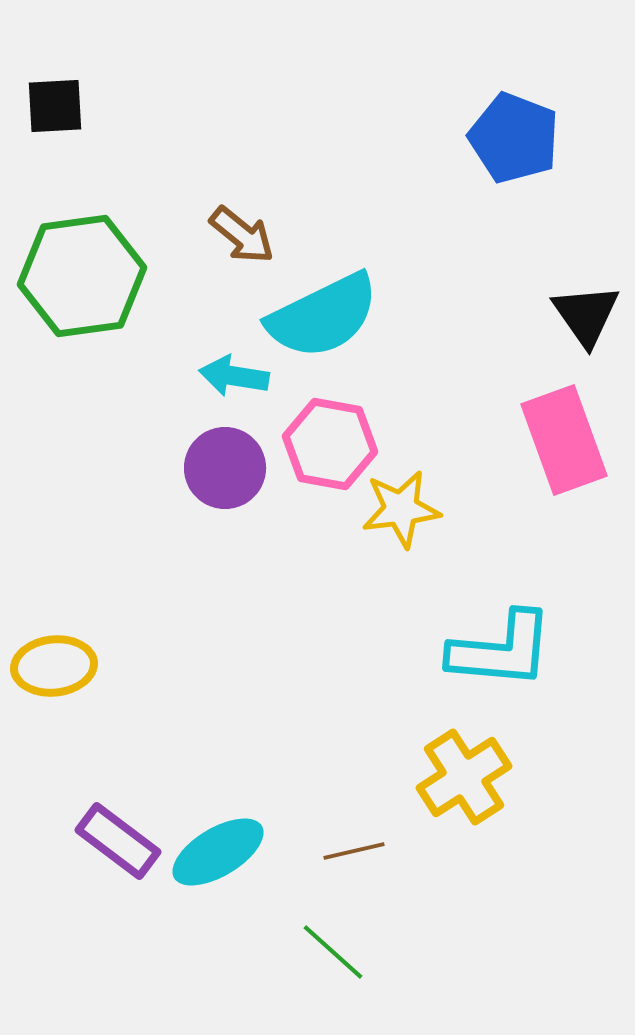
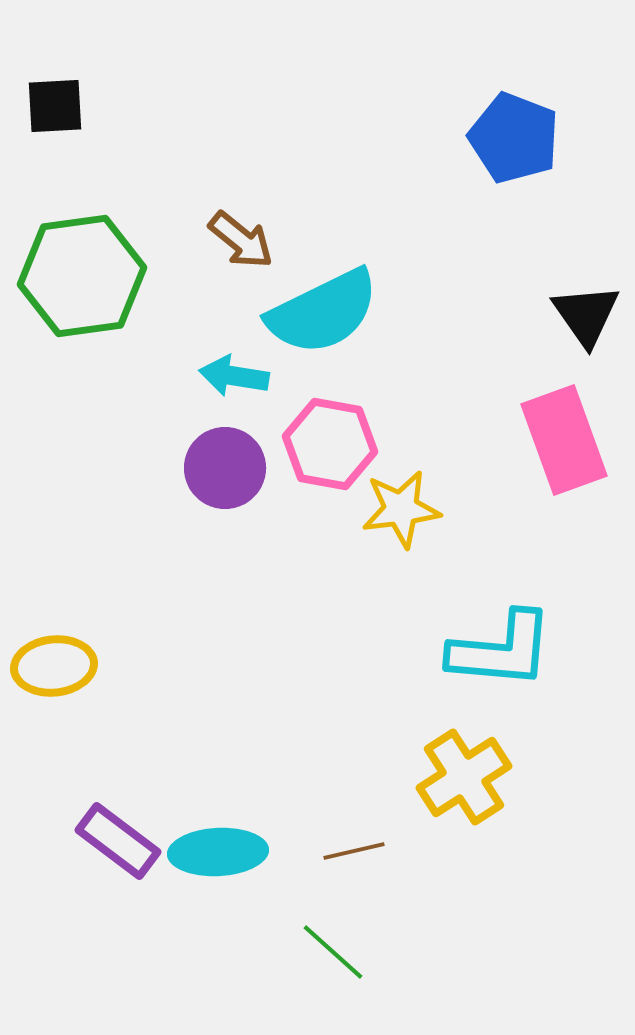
brown arrow: moved 1 px left, 5 px down
cyan semicircle: moved 4 px up
cyan ellipse: rotated 28 degrees clockwise
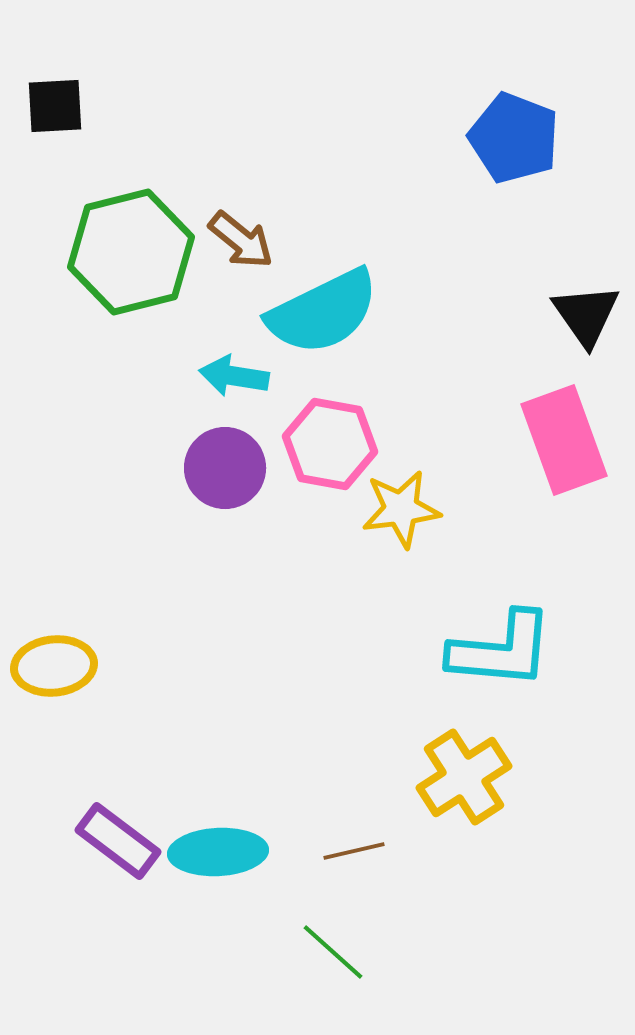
green hexagon: moved 49 px right, 24 px up; rotated 6 degrees counterclockwise
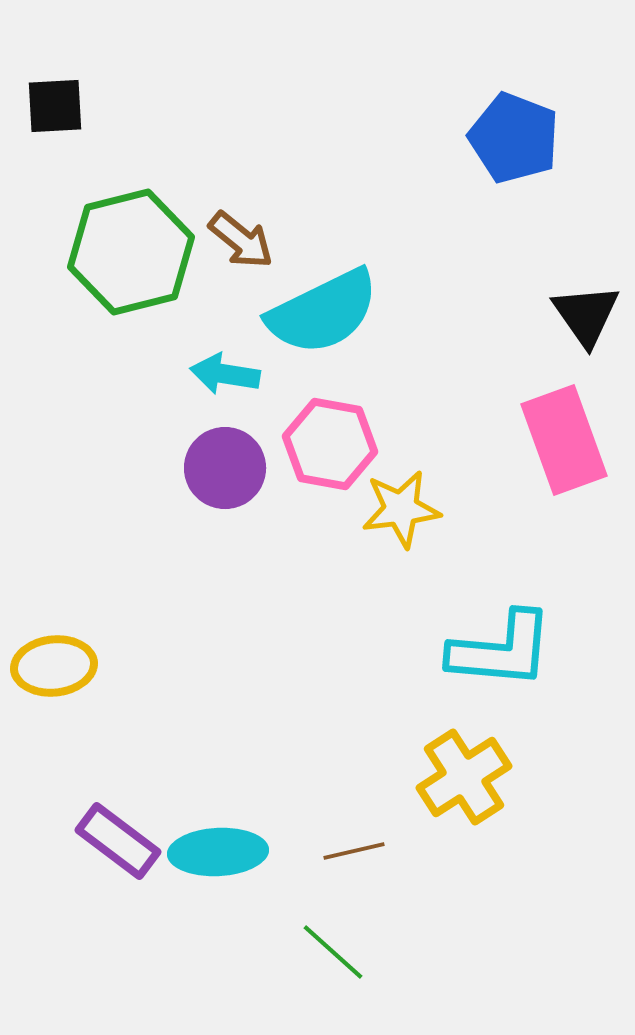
cyan arrow: moved 9 px left, 2 px up
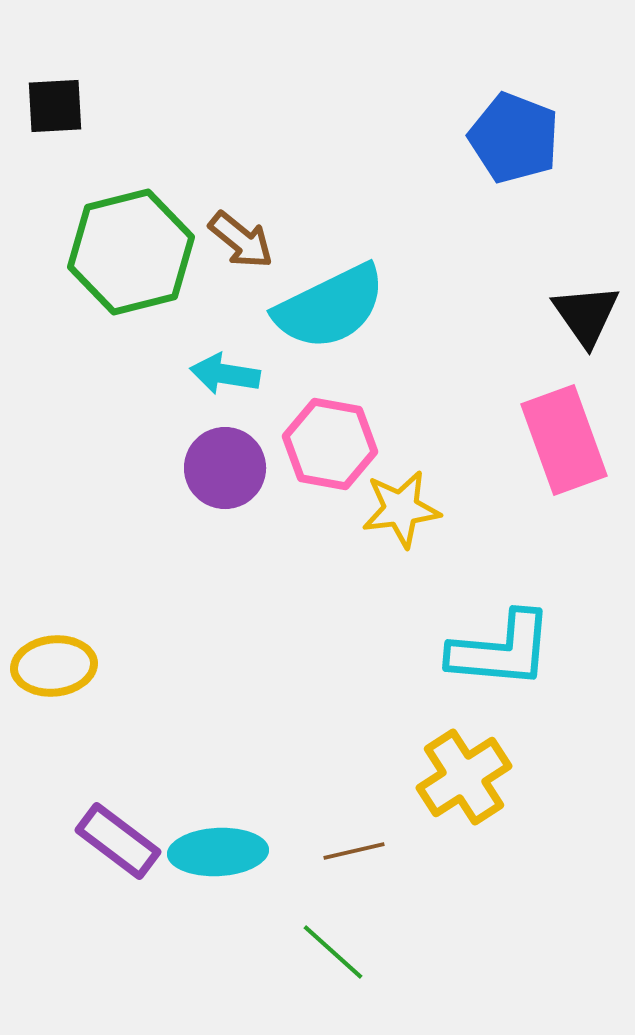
cyan semicircle: moved 7 px right, 5 px up
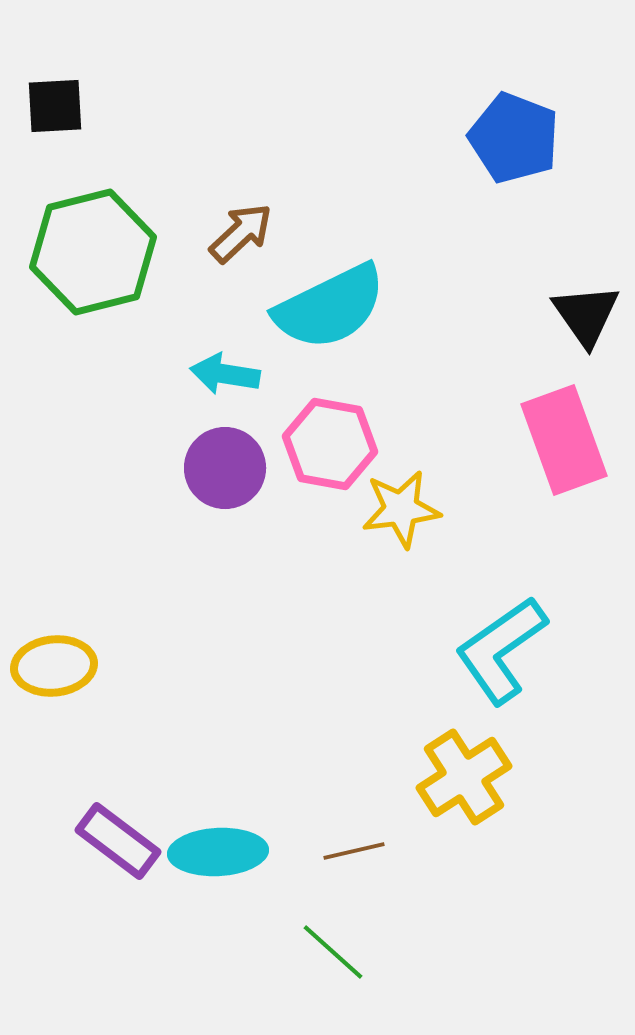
brown arrow: moved 7 px up; rotated 82 degrees counterclockwise
green hexagon: moved 38 px left
cyan L-shape: rotated 140 degrees clockwise
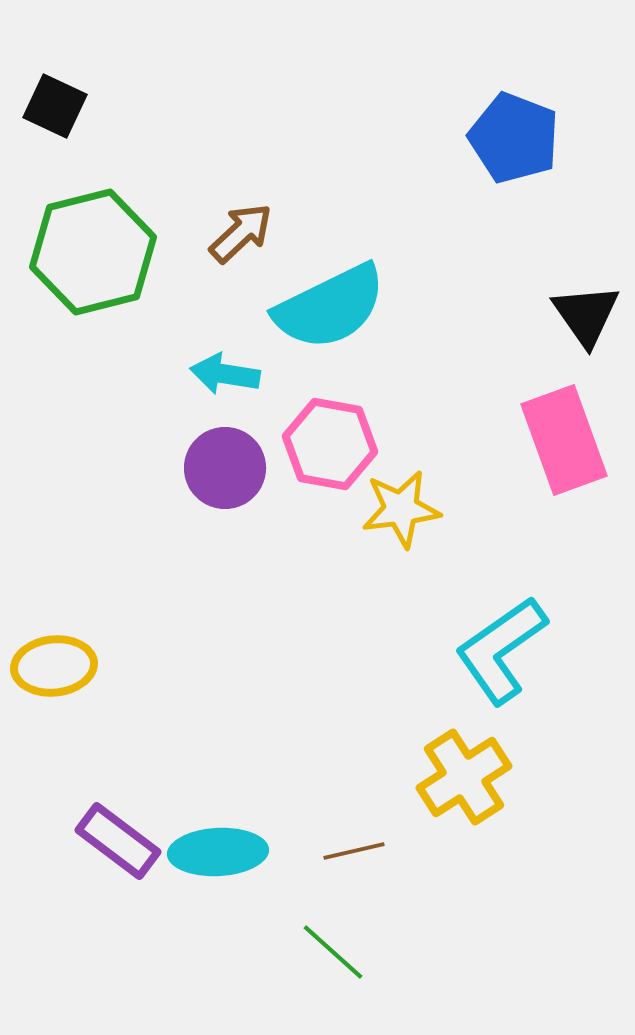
black square: rotated 28 degrees clockwise
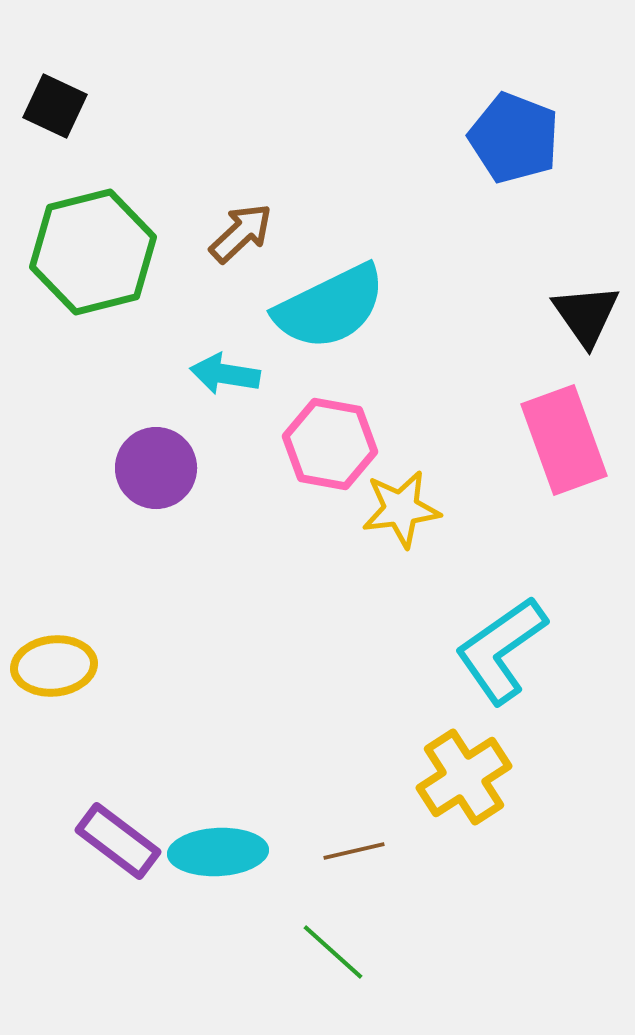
purple circle: moved 69 px left
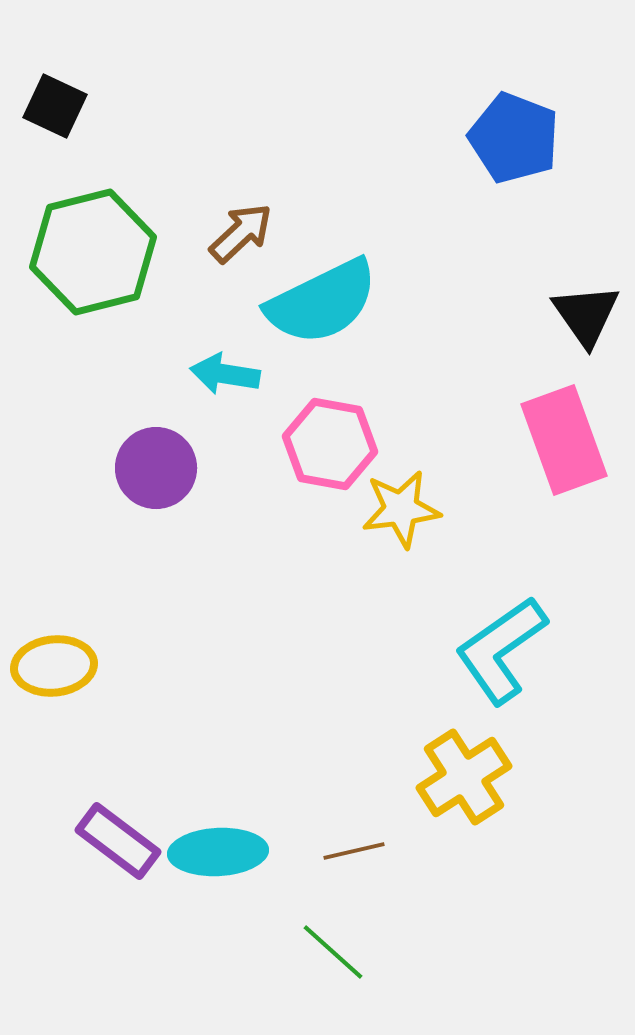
cyan semicircle: moved 8 px left, 5 px up
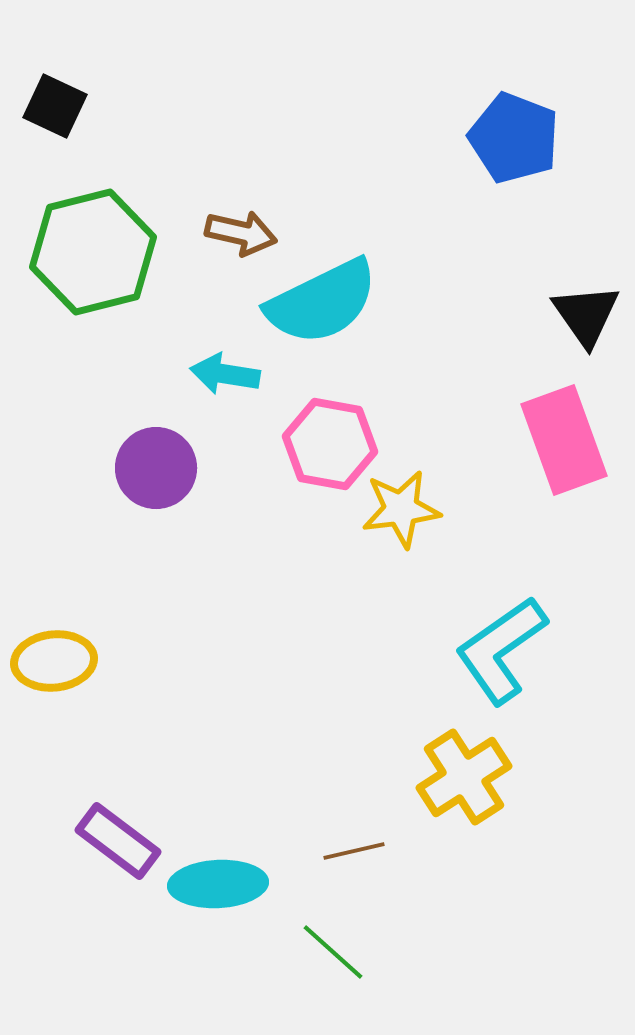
brown arrow: rotated 56 degrees clockwise
yellow ellipse: moved 5 px up
cyan ellipse: moved 32 px down
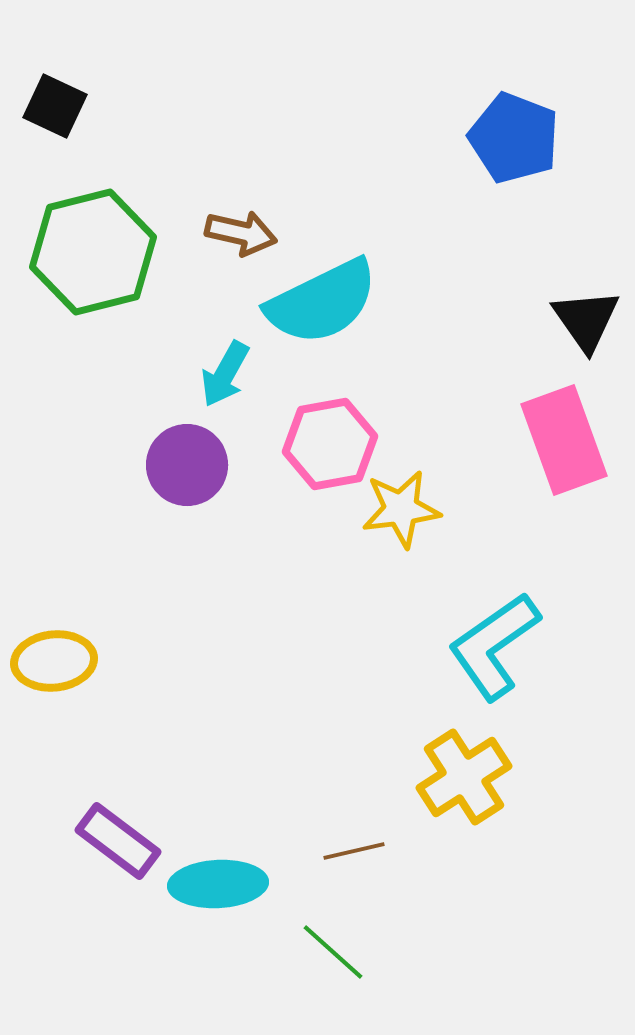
black triangle: moved 5 px down
cyan arrow: rotated 70 degrees counterclockwise
pink hexagon: rotated 20 degrees counterclockwise
purple circle: moved 31 px right, 3 px up
cyan L-shape: moved 7 px left, 4 px up
